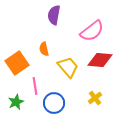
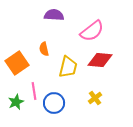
purple semicircle: rotated 84 degrees clockwise
yellow trapezoid: rotated 55 degrees clockwise
pink line: moved 1 px left, 5 px down
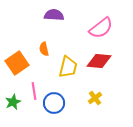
pink semicircle: moved 9 px right, 3 px up
red diamond: moved 1 px left, 1 px down
green star: moved 3 px left
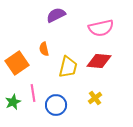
purple semicircle: moved 2 px right; rotated 30 degrees counterclockwise
pink semicircle: rotated 25 degrees clockwise
pink line: moved 1 px left, 2 px down
blue circle: moved 2 px right, 2 px down
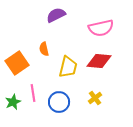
blue circle: moved 3 px right, 3 px up
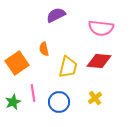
pink semicircle: rotated 20 degrees clockwise
